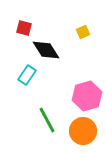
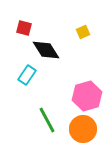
orange circle: moved 2 px up
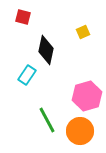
red square: moved 1 px left, 11 px up
black diamond: rotated 44 degrees clockwise
orange circle: moved 3 px left, 2 px down
